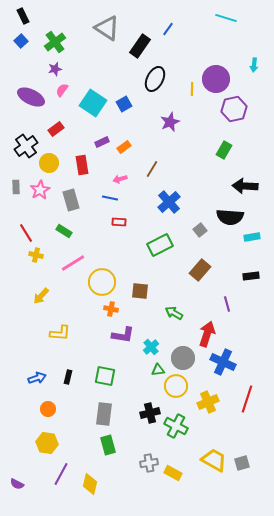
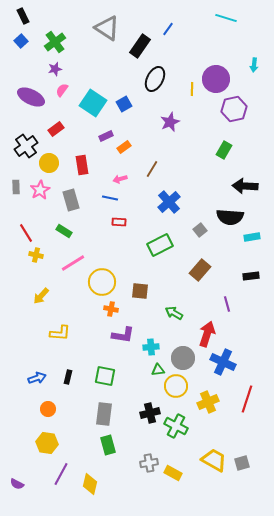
purple rectangle at (102, 142): moved 4 px right, 6 px up
cyan cross at (151, 347): rotated 35 degrees clockwise
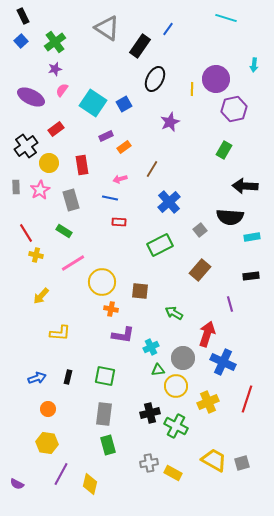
purple line at (227, 304): moved 3 px right
cyan cross at (151, 347): rotated 21 degrees counterclockwise
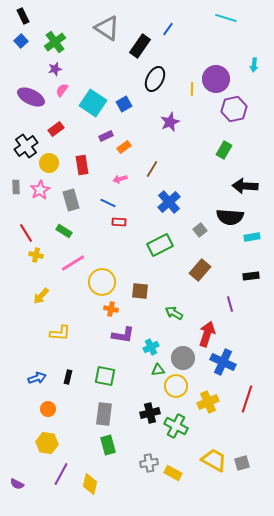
blue line at (110, 198): moved 2 px left, 5 px down; rotated 14 degrees clockwise
